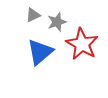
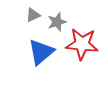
red star: rotated 24 degrees counterclockwise
blue triangle: moved 1 px right
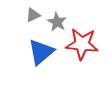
gray star: rotated 24 degrees counterclockwise
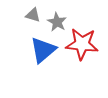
gray triangle: rotated 42 degrees clockwise
blue triangle: moved 2 px right, 2 px up
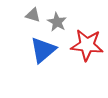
red star: moved 5 px right, 1 px down
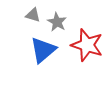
red star: rotated 12 degrees clockwise
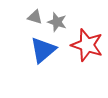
gray triangle: moved 2 px right, 2 px down
gray star: rotated 12 degrees counterclockwise
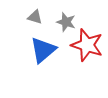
gray star: moved 9 px right
